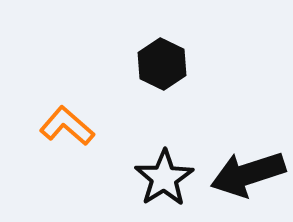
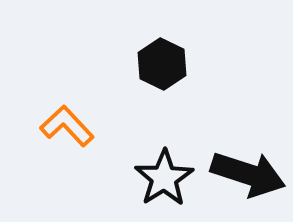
orange L-shape: rotated 6 degrees clockwise
black arrow: rotated 144 degrees counterclockwise
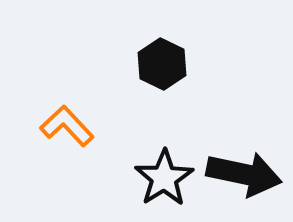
black arrow: moved 4 px left; rotated 6 degrees counterclockwise
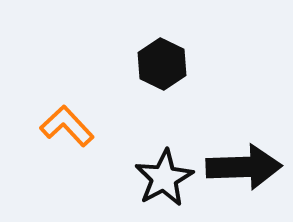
black arrow: moved 7 px up; rotated 14 degrees counterclockwise
black star: rotated 4 degrees clockwise
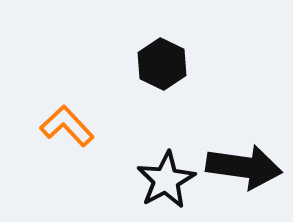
black arrow: rotated 10 degrees clockwise
black star: moved 2 px right, 2 px down
